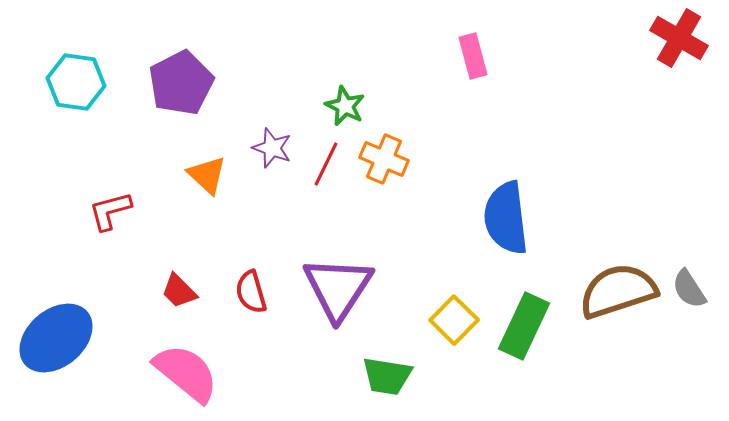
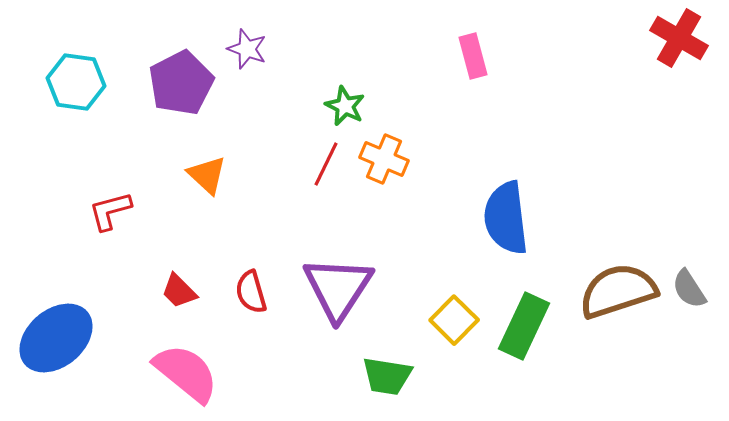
purple star: moved 25 px left, 99 px up
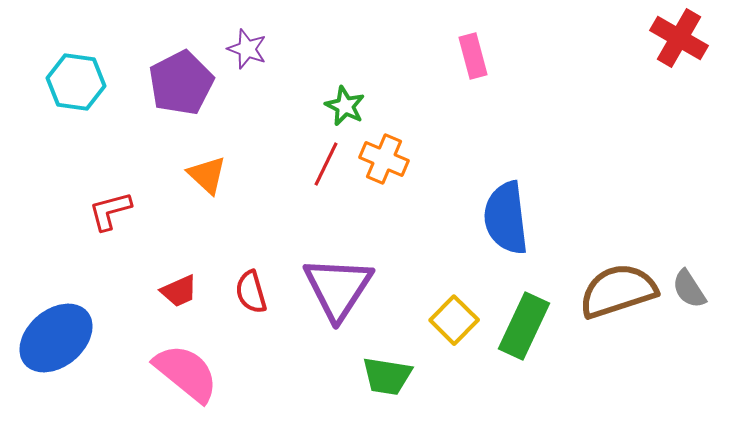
red trapezoid: rotated 69 degrees counterclockwise
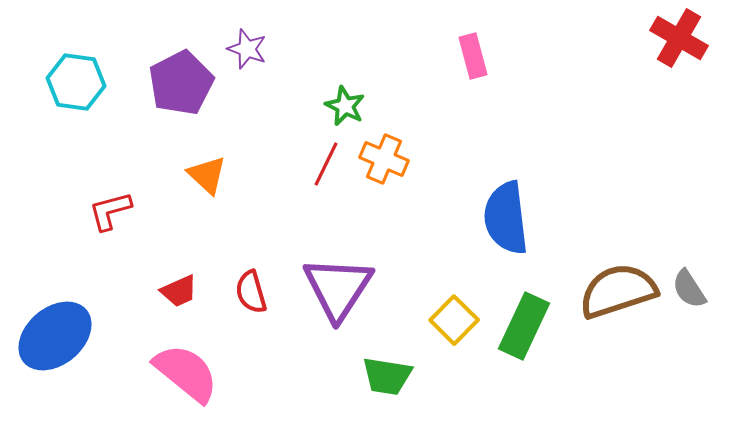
blue ellipse: moved 1 px left, 2 px up
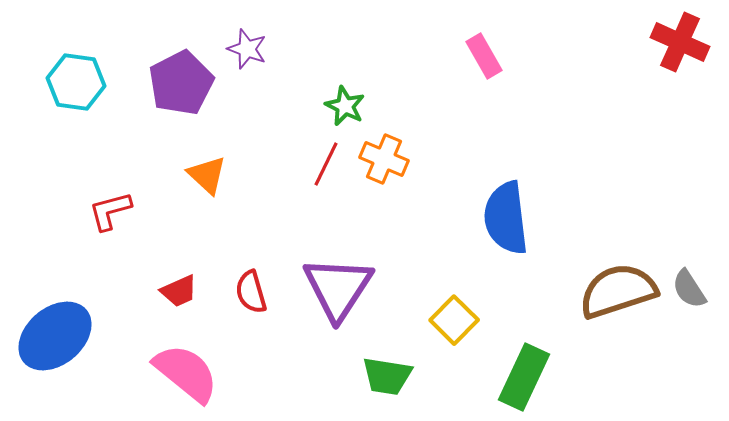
red cross: moved 1 px right, 4 px down; rotated 6 degrees counterclockwise
pink rectangle: moved 11 px right; rotated 15 degrees counterclockwise
green rectangle: moved 51 px down
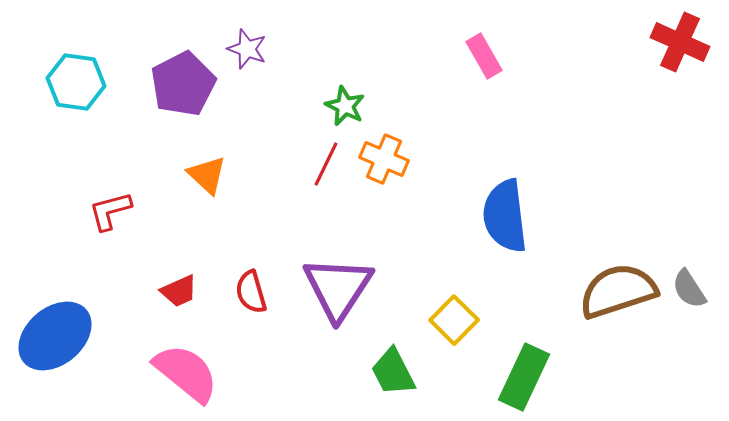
purple pentagon: moved 2 px right, 1 px down
blue semicircle: moved 1 px left, 2 px up
green trapezoid: moved 6 px right, 4 px up; rotated 54 degrees clockwise
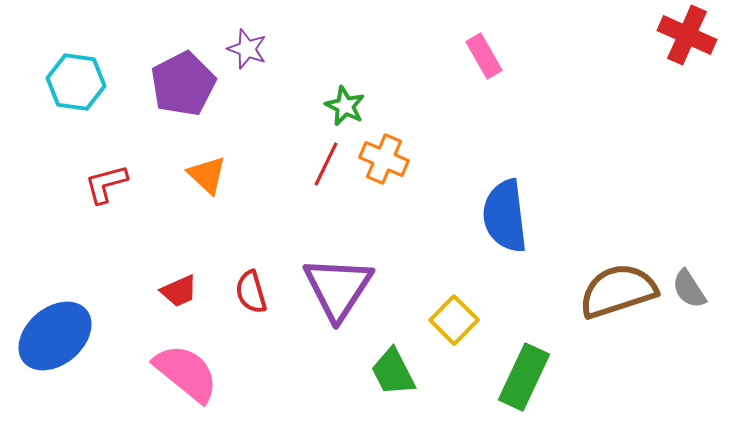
red cross: moved 7 px right, 7 px up
red L-shape: moved 4 px left, 27 px up
